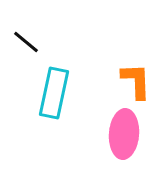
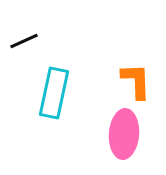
black line: moved 2 px left, 1 px up; rotated 64 degrees counterclockwise
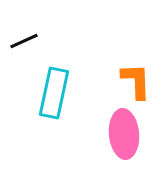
pink ellipse: rotated 9 degrees counterclockwise
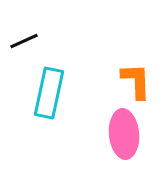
cyan rectangle: moved 5 px left
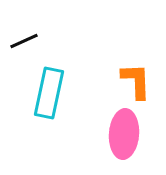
pink ellipse: rotated 9 degrees clockwise
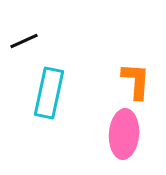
orange L-shape: rotated 6 degrees clockwise
